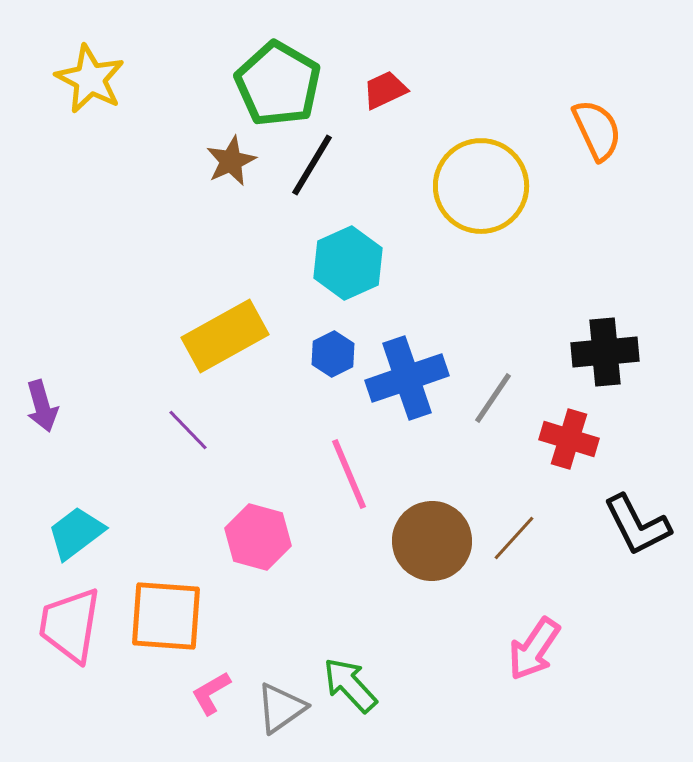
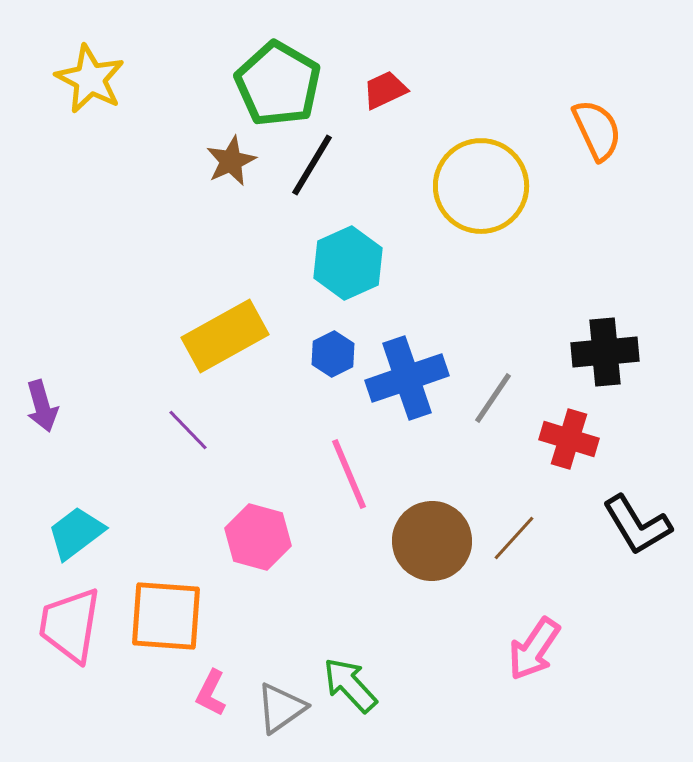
black L-shape: rotated 4 degrees counterclockwise
pink L-shape: rotated 33 degrees counterclockwise
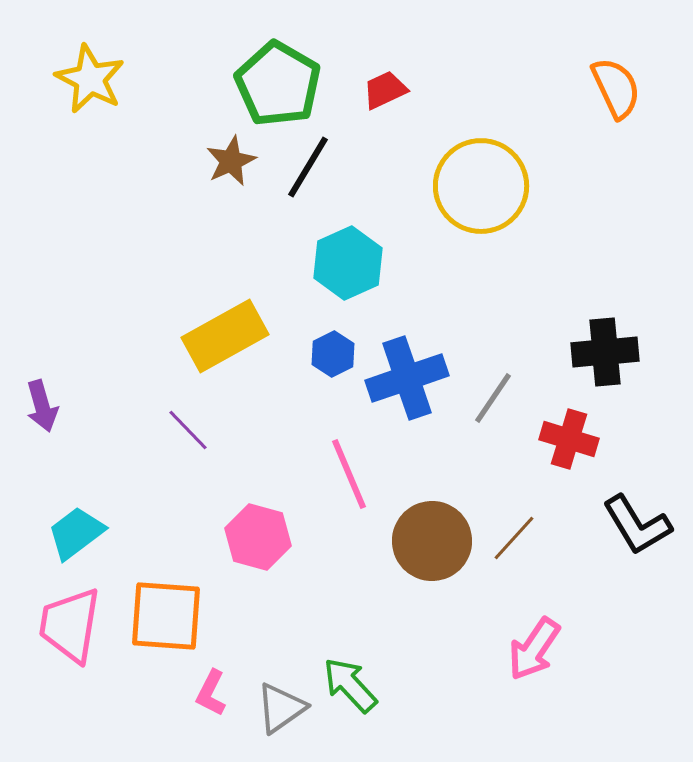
orange semicircle: moved 19 px right, 42 px up
black line: moved 4 px left, 2 px down
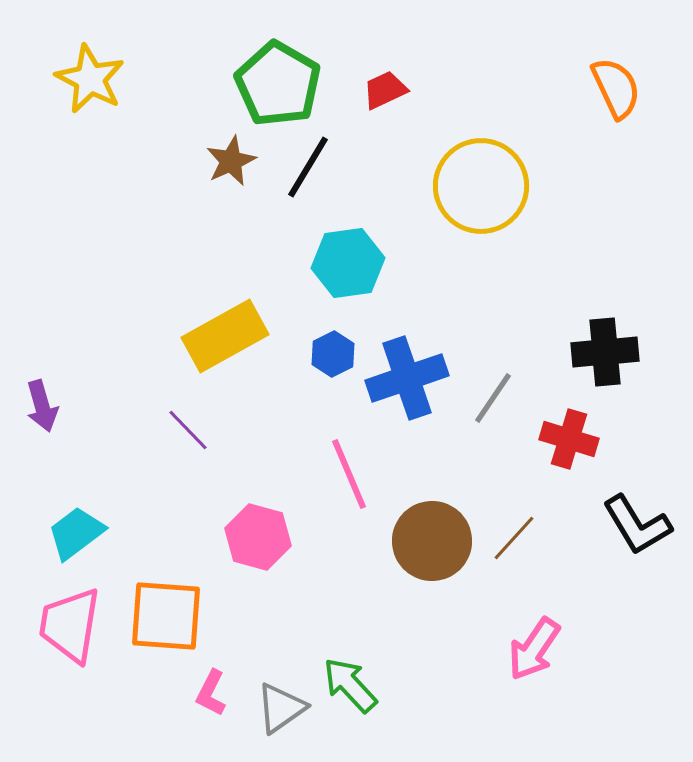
cyan hexagon: rotated 16 degrees clockwise
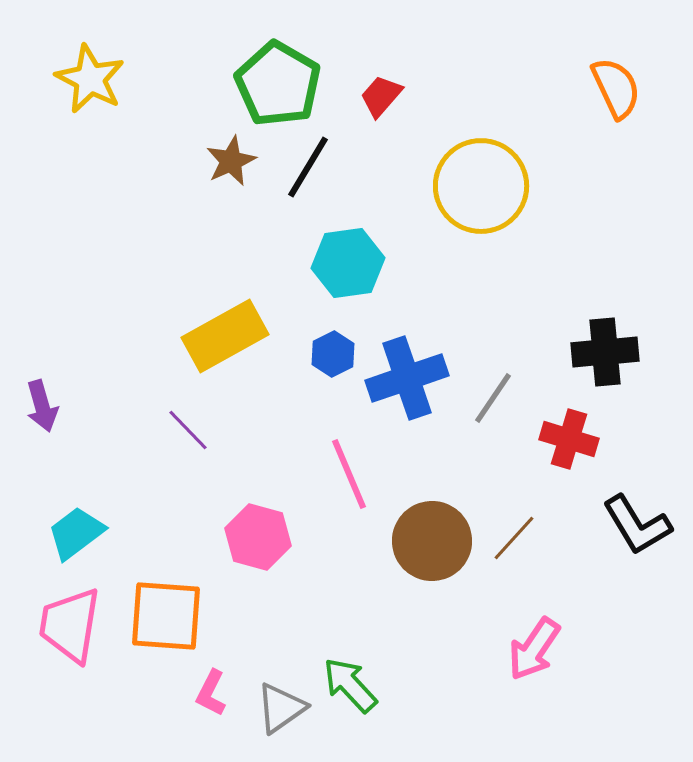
red trapezoid: moved 4 px left, 6 px down; rotated 24 degrees counterclockwise
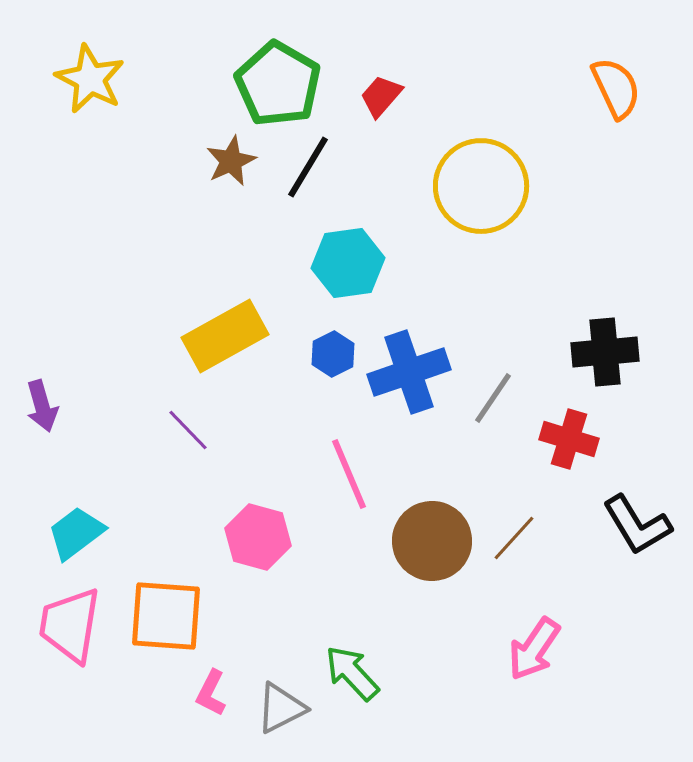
blue cross: moved 2 px right, 6 px up
green arrow: moved 2 px right, 12 px up
gray triangle: rotated 8 degrees clockwise
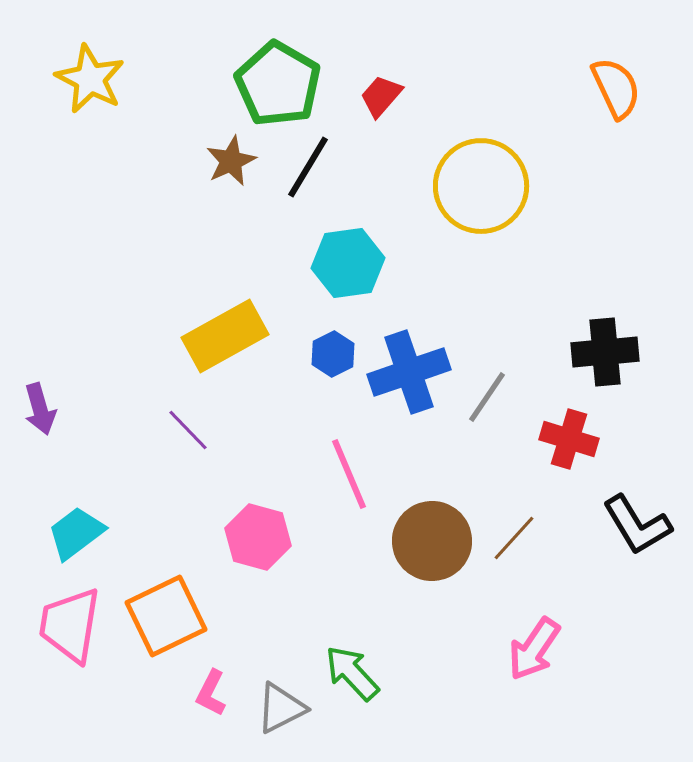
gray line: moved 6 px left, 1 px up
purple arrow: moved 2 px left, 3 px down
orange square: rotated 30 degrees counterclockwise
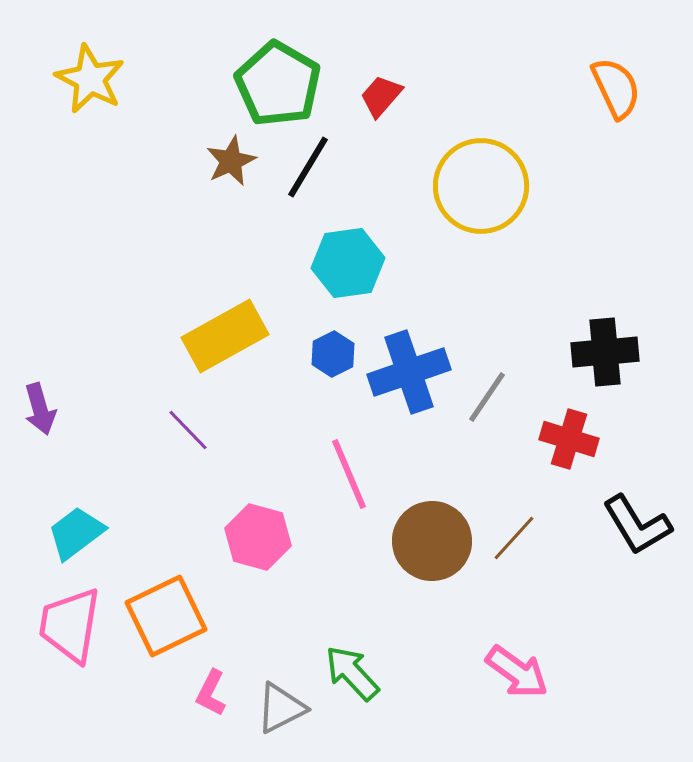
pink arrow: moved 17 px left, 23 px down; rotated 88 degrees counterclockwise
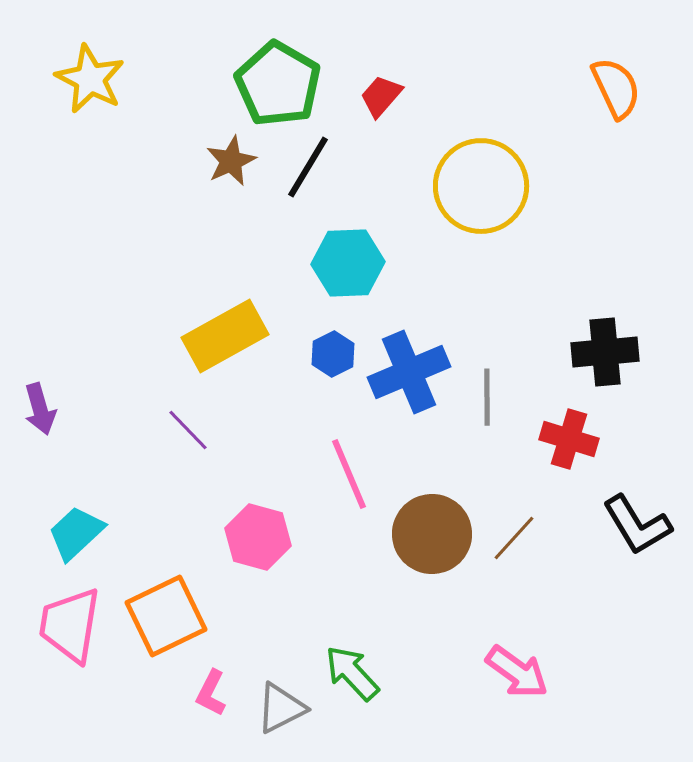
cyan hexagon: rotated 6 degrees clockwise
blue cross: rotated 4 degrees counterclockwise
gray line: rotated 34 degrees counterclockwise
cyan trapezoid: rotated 6 degrees counterclockwise
brown circle: moved 7 px up
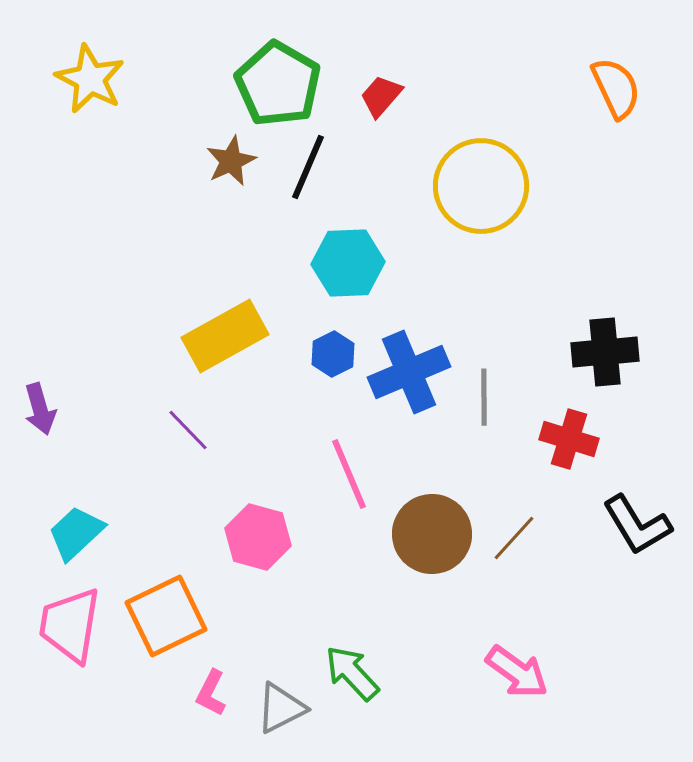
black line: rotated 8 degrees counterclockwise
gray line: moved 3 px left
